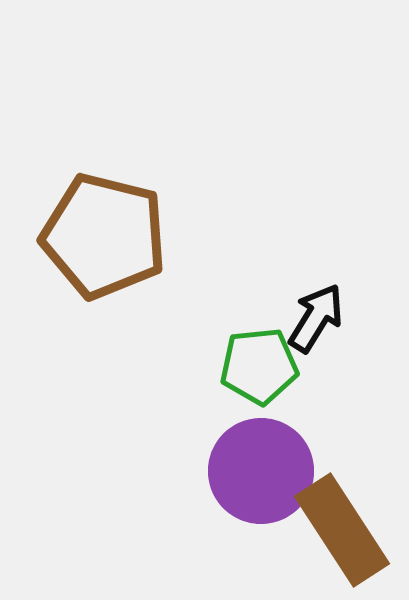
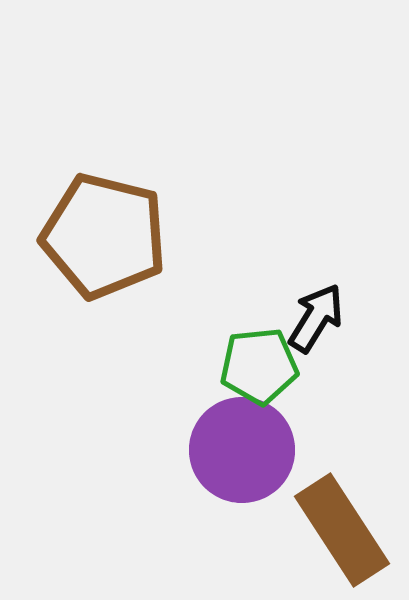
purple circle: moved 19 px left, 21 px up
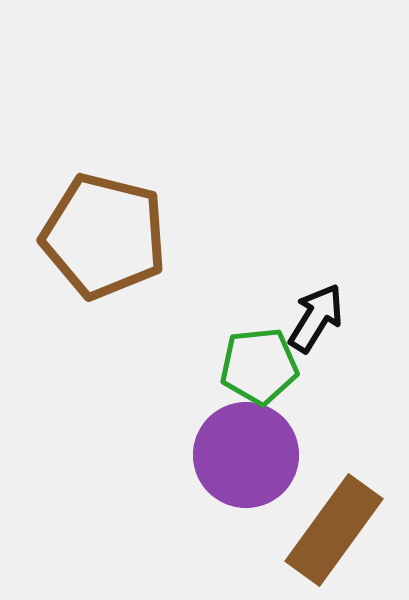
purple circle: moved 4 px right, 5 px down
brown rectangle: moved 8 px left; rotated 69 degrees clockwise
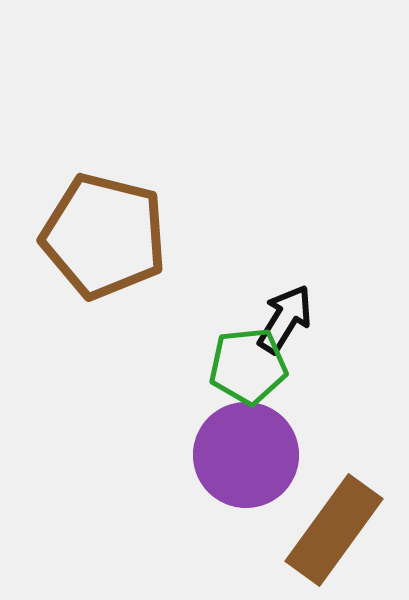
black arrow: moved 31 px left, 1 px down
green pentagon: moved 11 px left
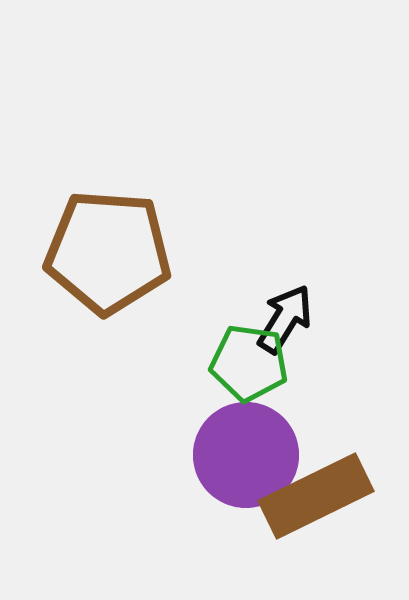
brown pentagon: moved 4 px right, 16 px down; rotated 10 degrees counterclockwise
green pentagon: moved 1 px right, 3 px up; rotated 14 degrees clockwise
brown rectangle: moved 18 px left, 34 px up; rotated 28 degrees clockwise
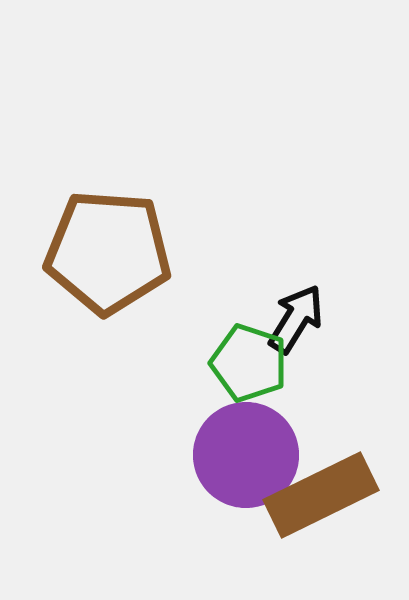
black arrow: moved 11 px right
green pentagon: rotated 10 degrees clockwise
brown rectangle: moved 5 px right, 1 px up
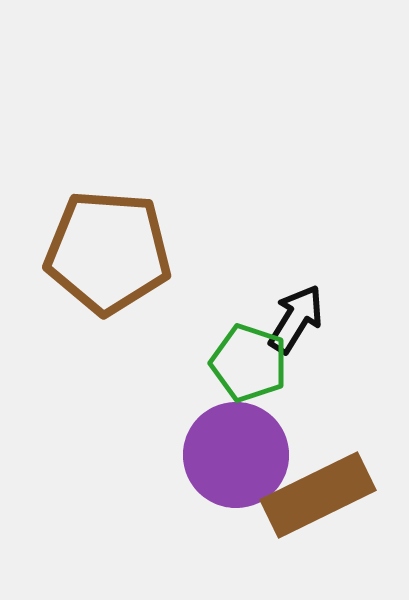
purple circle: moved 10 px left
brown rectangle: moved 3 px left
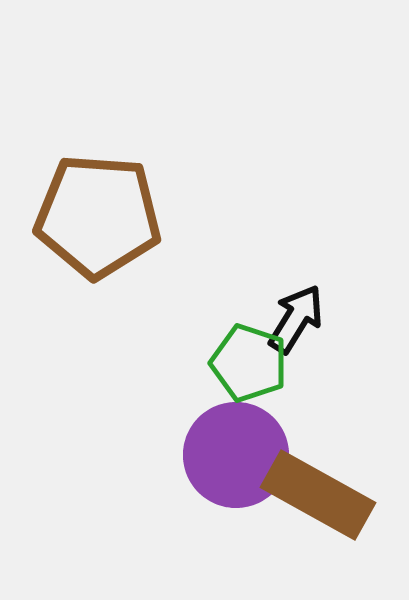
brown pentagon: moved 10 px left, 36 px up
brown rectangle: rotated 55 degrees clockwise
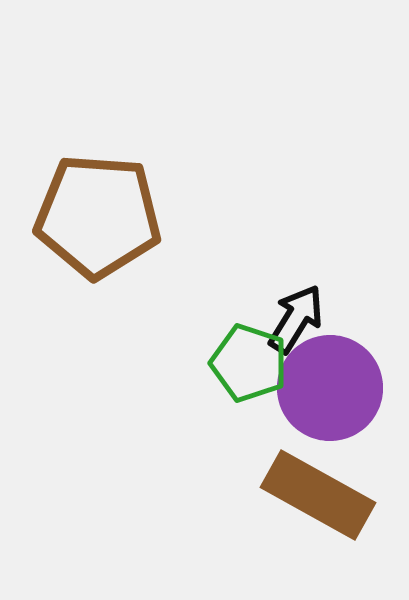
purple circle: moved 94 px right, 67 px up
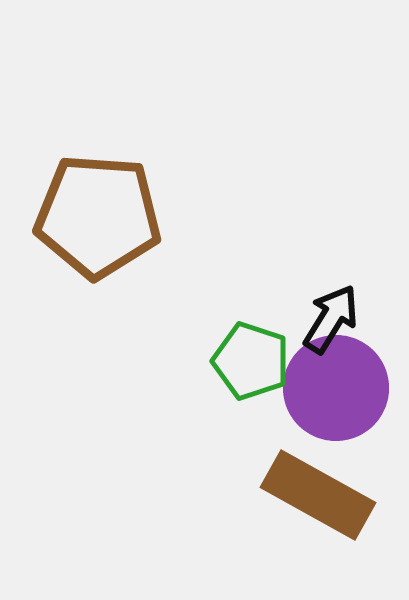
black arrow: moved 35 px right
green pentagon: moved 2 px right, 2 px up
purple circle: moved 6 px right
